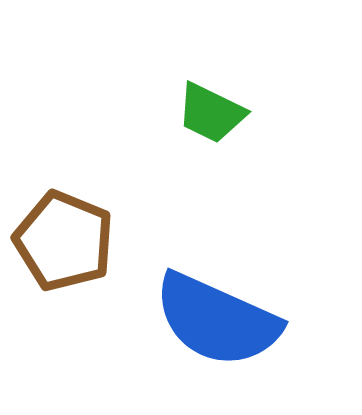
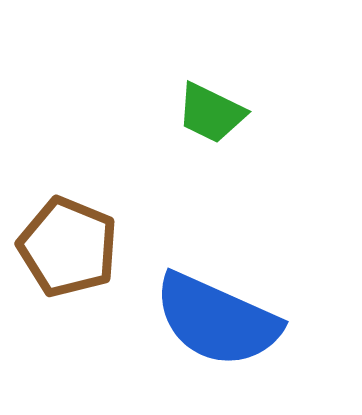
brown pentagon: moved 4 px right, 6 px down
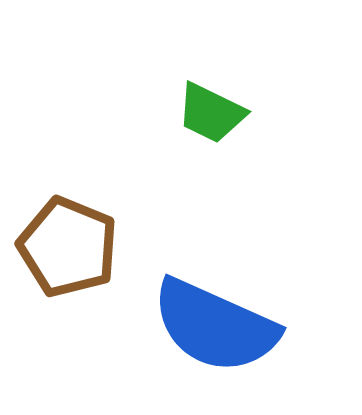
blue semicircle: moved 2 px left, 6 px down
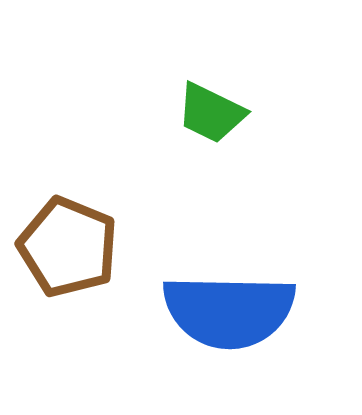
blue semicircle: moved 14 px right, 15 px up; rotated 23 degrees counterclockwise
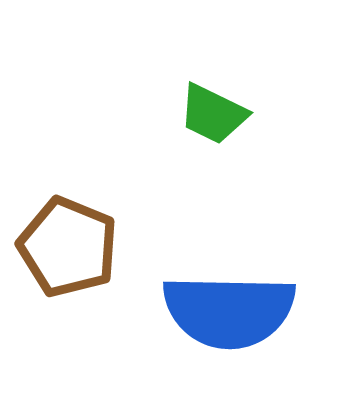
green trapezoid: moved 2 px right, 1 px down
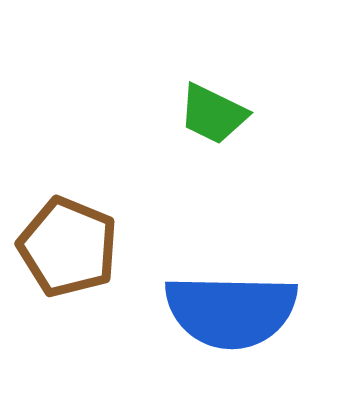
blue semicircle: moved 2 px right
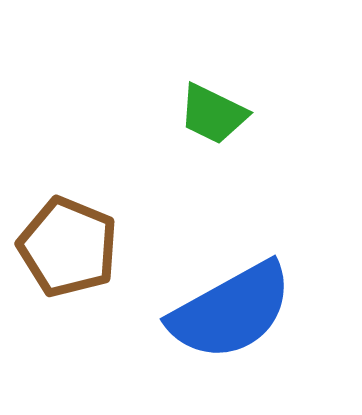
blue semicircle: rotated 30 degrees counterclockwise
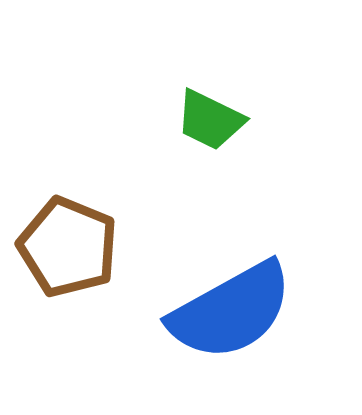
green trapezoid: moved 3 px left, 6 px down
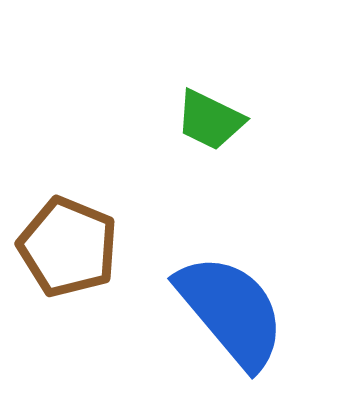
blue semicircle: rotated 101 degrees counterclockwise
